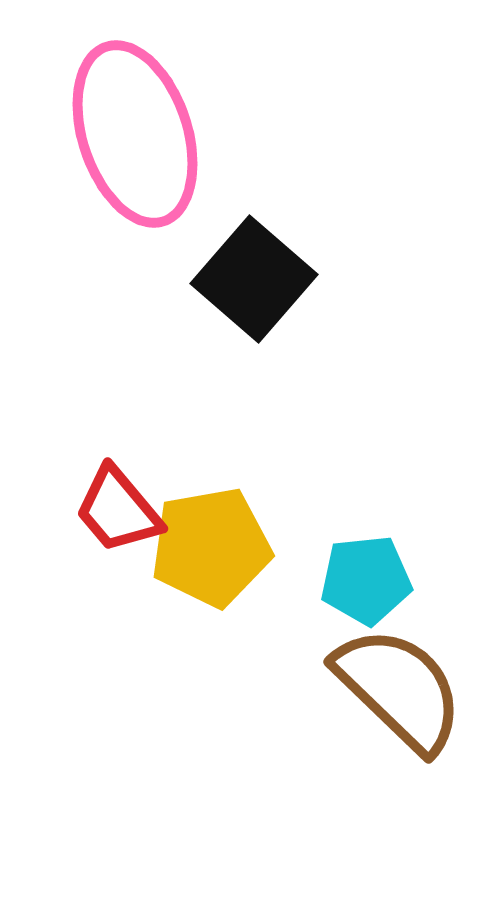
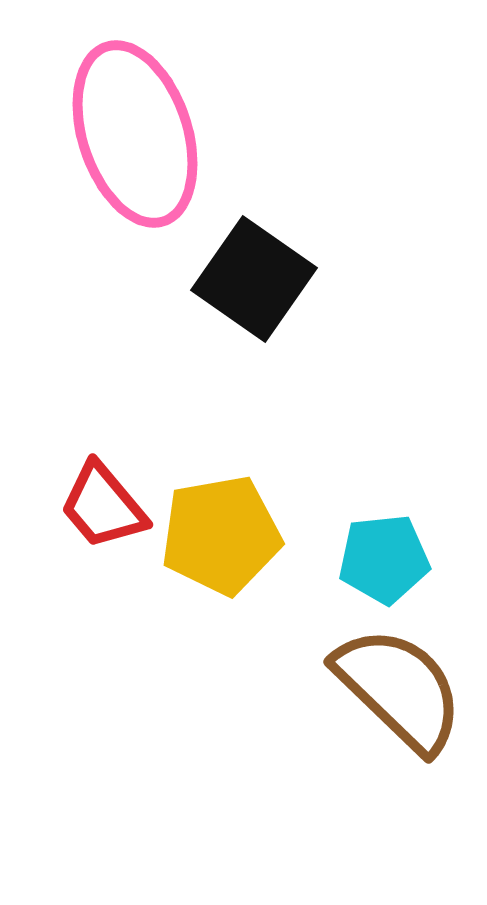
black square: rotated 6 degrees counterclockwise
red trapezoid: moved 15 px left, 4 px up
yellow pentagon: moved 10 px right, 12 px up
cyan pentagon: moved 18 px right, 21 px up
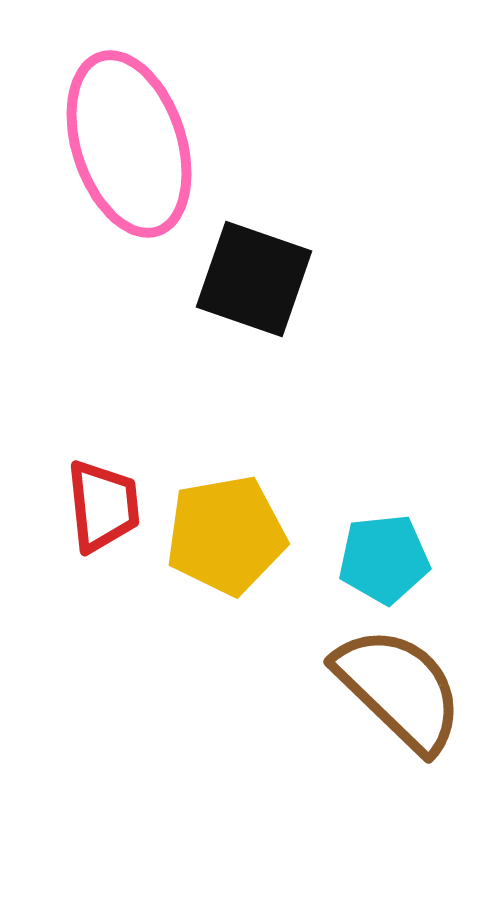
pink ellipse: moved 6 px left, 10 px down
black square: rotated 16 degrees counterclockwise
red trapezoid: rotated 146 degrees counterclockwise
yellow pentagon: moved 5 px right
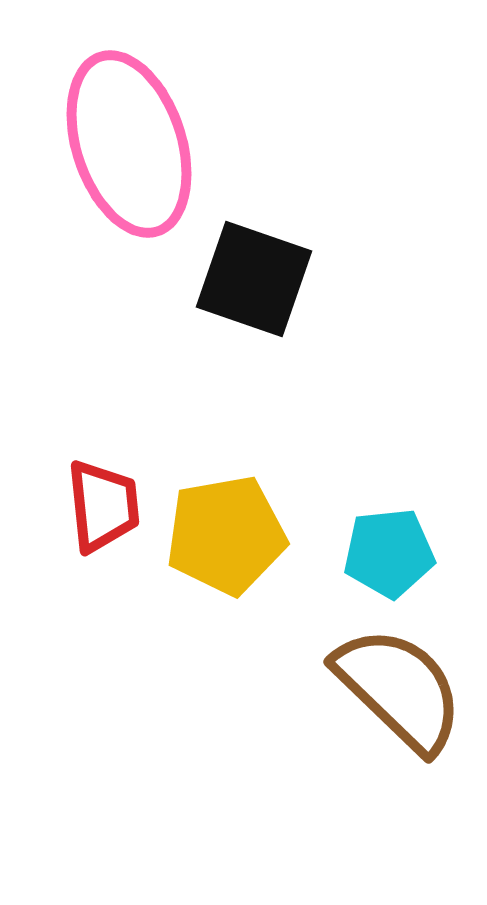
cyan pentagon: moved 5 px right, 6 px up
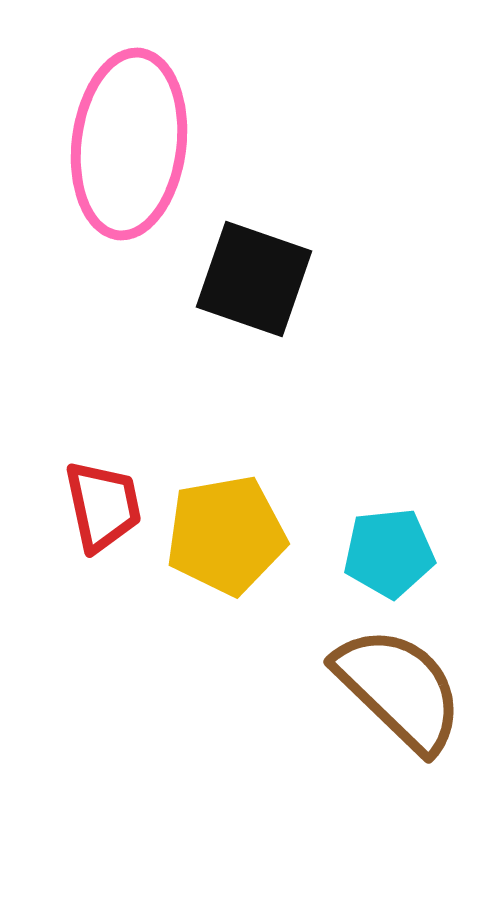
pink ellipse: rotated 25 degrees clockwise
red trapezoid: rotated 6 degrees counterclockwise
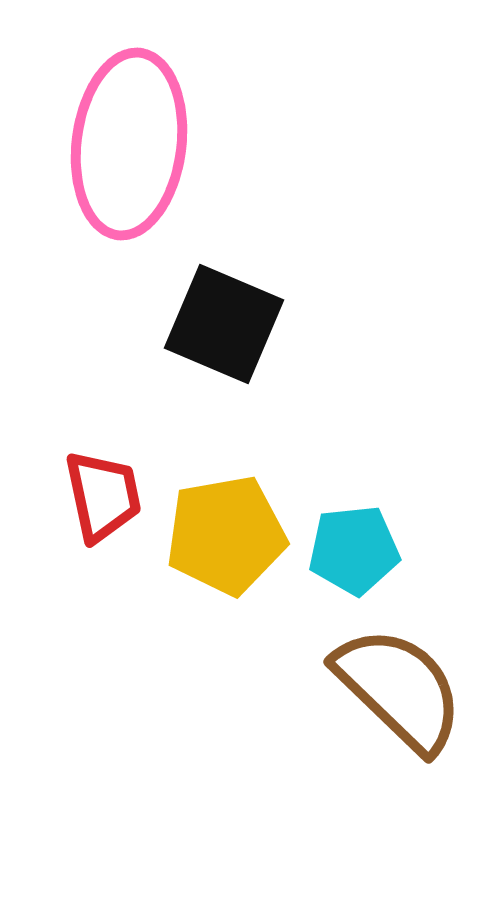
black square: moved 30 px left, 45 px down; rotated 4 degrees clockwise
red trapezoid: moved 10 px up
cyan pentagon: moved 35 px left, 3 px up
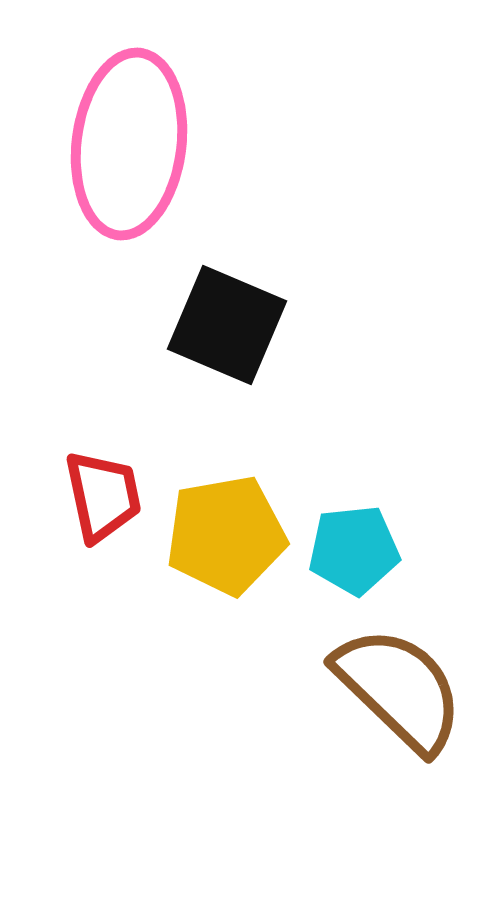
black square: moved 3 px right, 1 px down
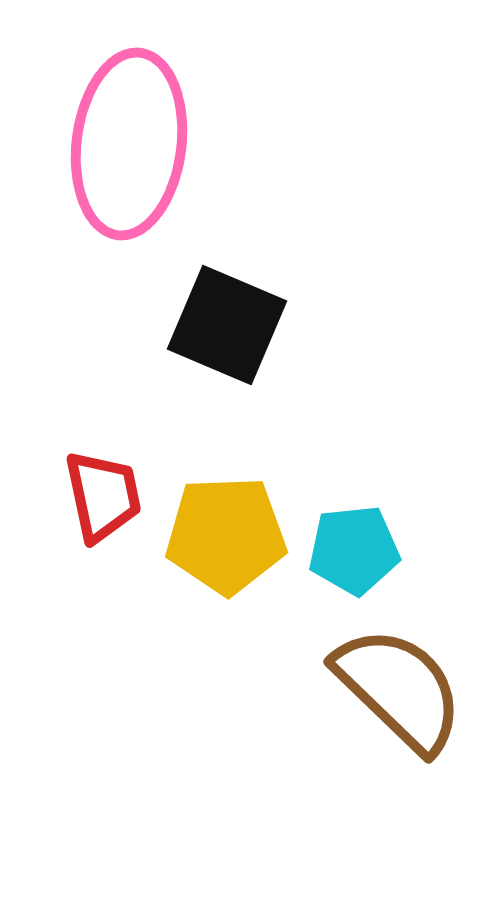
yellow pentagon: rotated 8 degrees clockwise
